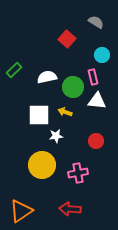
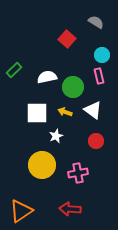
pink rectangle: moved 6 px right, 1 px up
white triangle: moved 4 px left, 9 px down; rotated 30 degrees clockwise
white square: moved 2 px left, 2 px up
white star: rotated 16 degrees counterclockwise
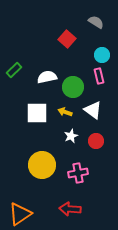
white star: moved 15 px right
orange triangle: moved 1 px left, 3 px down
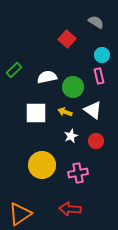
white square: moved 1 px left
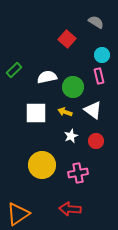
orange triangle: moved 2 px left
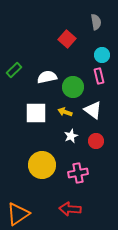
gray semicircle: rotated 49 degrees clockwise
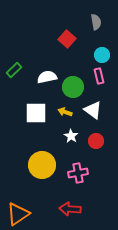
white star: rotated 16 degrees counterclockwise
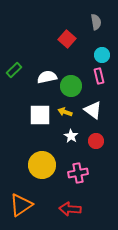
green circle: moved 2 px left, 1 px up
white square: moved 4 px right, 2 px down
orange triangle: moved 3 px right, 9 px up
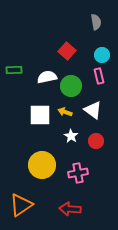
red square: moved 12 px down
green rectangle: rotated 42 degrees clockwise
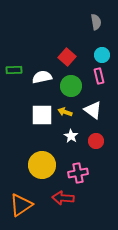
red square: moved 6 px down
white semicircle: moved 5 px left
white square: moved 2 px right
red arrow: moved 7 px left, 11 px up
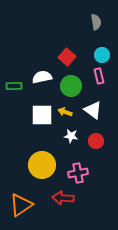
green rectangle: moved 16 px down
white star: rotated 24 degrees counterclockwise
